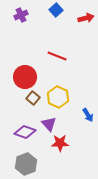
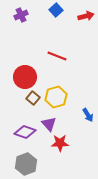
red arrow: moved 2 px up
yellow hexagon: moved 2 px left; rotated 20 degrees clockwise
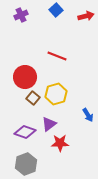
yellow hexagon: moved 3 px up
purple triangle: rotated 35 degrees clockwise
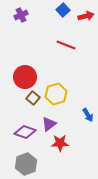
blue square: moved 7 px right
red line: moved 9 px right, 11 px up
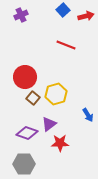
purple diamond: moved 2 px right, 1 px down
gray hexagon: moved 2 px left; rotated 20 degrees clockwise
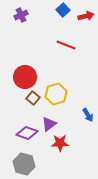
gray hexagon: rotated 15 degrees clockwise
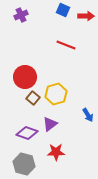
blue square: rotated 24 degrees counterclockwise
red arrow: rotated 14 degrees clockwise
purple triangle: moved 1 px right
red star: moved 4 px left, 9 px down
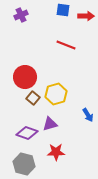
blue square: rotated 16 degrees counterclockwise
purple triangle: rotated 21 degrees clockwise
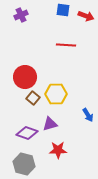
red arrow: rotated 21 degrees clockwise
red line: rotated 18 degrees counterclockwise
yellow hexagon: rotated 15 degrees clockwise
red star: moved 2 px right, 2 px up
